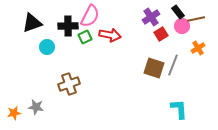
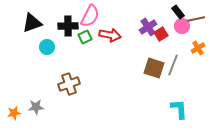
purple cross: moved 3 px left, 10 px down
gray star: rotated 14 degrees counterclockwise
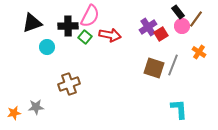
brown line: rotated 42 degrees counterclockwise
green square: rotated 24 degrees counterclockwise
orange cross: moved 1 px right, 4 px down; rotated 24 degrees counterclockwise
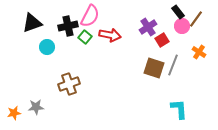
black cross: rotated 12 degrees counterclockwise
red square: moved 1 px right, 6 px down
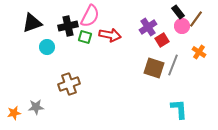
green square: rotated 24 degrees counterclockwise
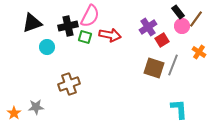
orange star: rotated 24 degrees counterclockwise
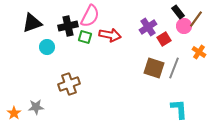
pink circle: moved 2 px right
red square: moved 2 px right, 1 px up
gray line: moved 1 px right, 3 px down
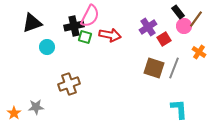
black cross: moved 6 px right
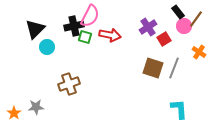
black triangle: moved 3 px right, 6 px down; rotated 25 degrees counterclockwise
brown square: moved 1 px left
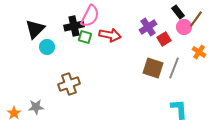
pink circle: moved 1 px down
